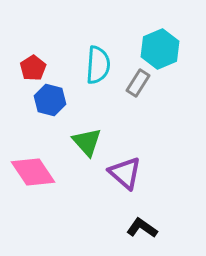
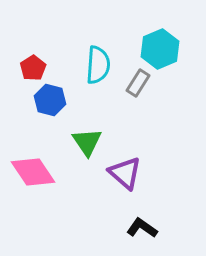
green triangle: rotated 8 degrees clockwise
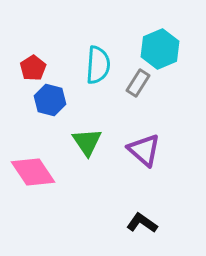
purple triangle: moved 19 px right, 23 px up
black L-shape: moved 5 px up
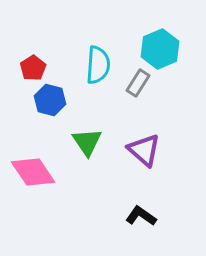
black L-shape: moved 1 px left, 7 px up
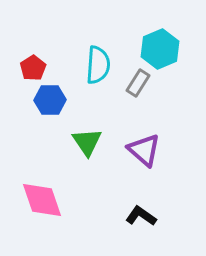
blue hexagon: rotated 16 degrees counterclockwise
pink diamond: moved 9 px right, 28 px down; rotated 15 degrees clockwise
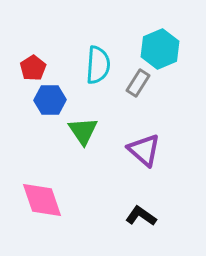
green triangle: moved 4 px left, 11 px up
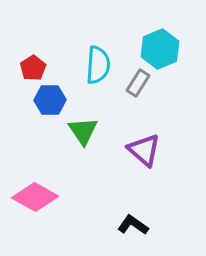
pink diamond: moved 7 px left, 3 px up; rotated 42 degrees counterclockwise
black L-shape: moved 8 px left, 9 px down
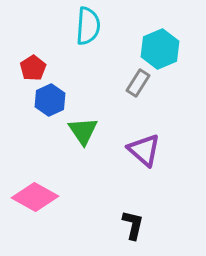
cyan semicircle: moved 10 px left, 39 px up
blue hexagon: rotated 24 degrees counterclockwise
black L-shape: rotated 68 degrees clockwise
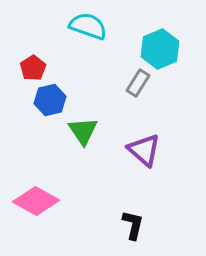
cyan semicircle: rotated 75 degrees counterclockwise
blue hexagon: rotated 12 degrees clockwise
pink diamond: moved 1 px right, 4 px down
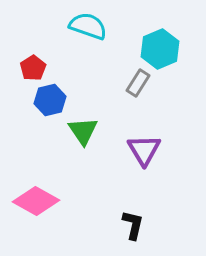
purple triangle: rotated 18 degrees clockwise
